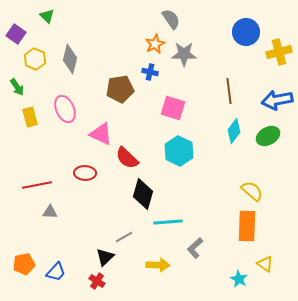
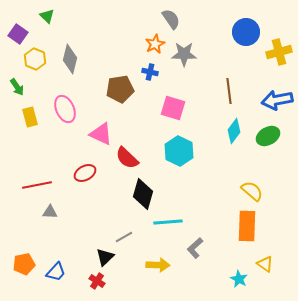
purple square: moved 2 px right
red ellipse: rotated 30 degrees counterclockwise
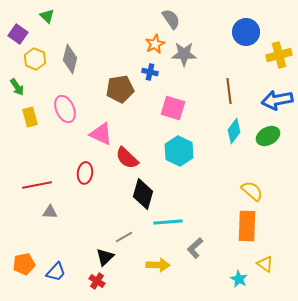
yellow cross: moved 3 px down
red ellipse: rotated 55 degrees counterclockwise
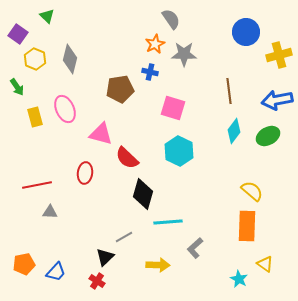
yellow rectangle: moved 5 px right
pink triangle: rotated 10 degrees counterclockwise
